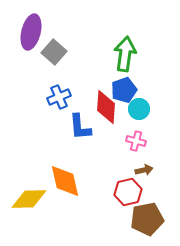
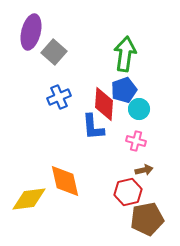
red diamond: moved 2 px left, 3 px up
blue L-shape: moved 13 px right
yellow diamond: rotated 6 degrees counterclockwise
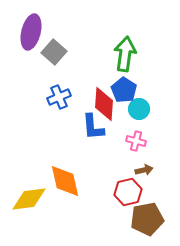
blue pentagon: rotated 20 degrees counterclockwise
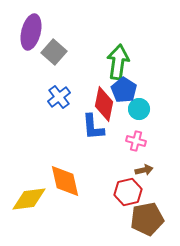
green arrow: moved 7 px left, 8 px down
blue cross: rotated 15 degrees counterclockwise
red diamond: rotated 8 degrees clockwise
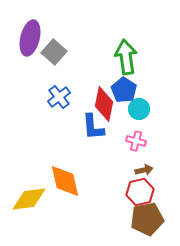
purple ellipse: moved 1 px left, 6 px down
green arrow: moved 8 px right, 5 px up; rotated 16 degrees counterclockwise
red hexagon: moved 12 px right
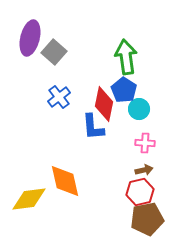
pink cross: moved 9 px right, 2 px down; rotated 12 degrees counterclockwise
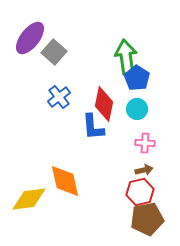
purple ellipse: rotated 24 degrees clockwise
blue pentagon: moved 13 px right, 12 px up
cyan circle: moved 2 px left
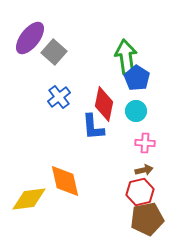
cyan circle: moved 1 px left, 2 px down
